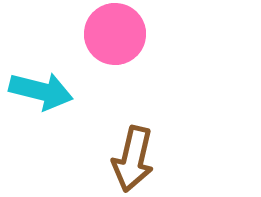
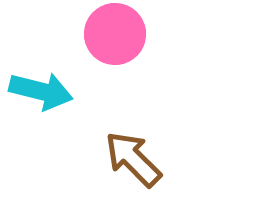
brown arrow: rotated 122 degrees clockwise
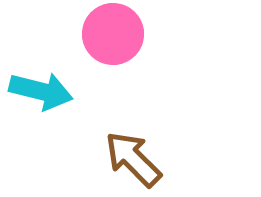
pink circle: moved 2 px left
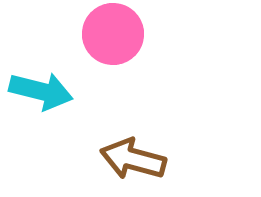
brown arrow: rotated 30 degrees counterclockwise
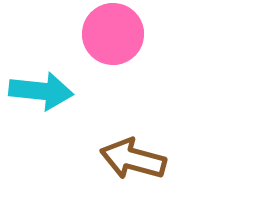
cyan arrow: rotated 8 degrees counterclockwise
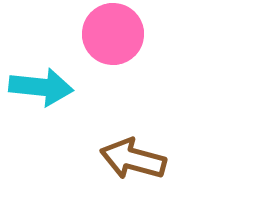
cyan arrow: moved 4 px up
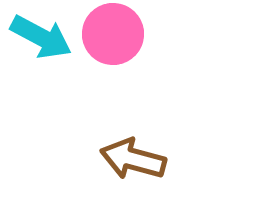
cyan arrow: moved 50 px up; rotated 22 degrees clockwise
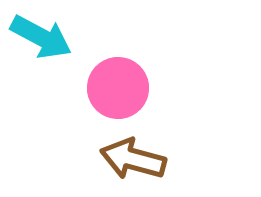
pink circle: moved 5 px right, 54 px down
